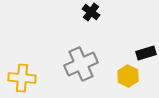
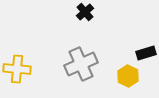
black cross: moved 6 px left; rotated 12 degrees clockwise
yellow cross: moved 5 px left, 9 px up
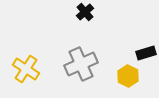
yellow cross: moved 9 px right; rotated 28 degrees clockwise
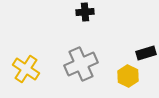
black cross: rotated 36 degrees clockwise
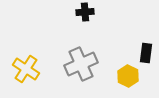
black rectangle: rotated 66 degrees counterclockwise
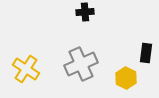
yellow hexagon: moved 2 px left, 2 px down
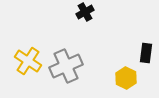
black cross: rotated 24 degrees counterclockwise
gray cross: moved 15 px left, 2 px down
yellow cross: moved 2 px right, 8 px up
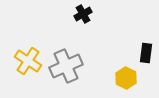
black cross: moved 2 px left, 2 px down
